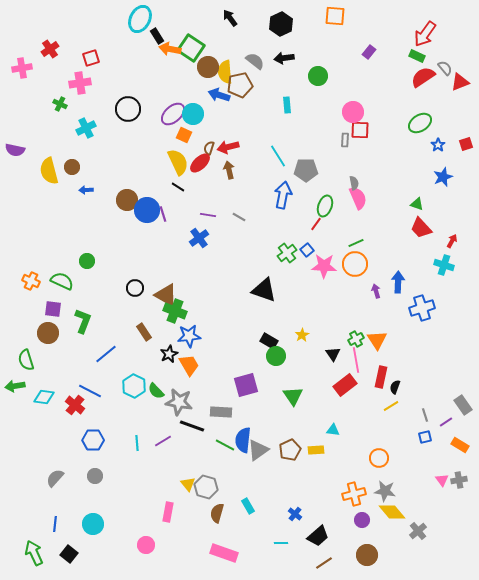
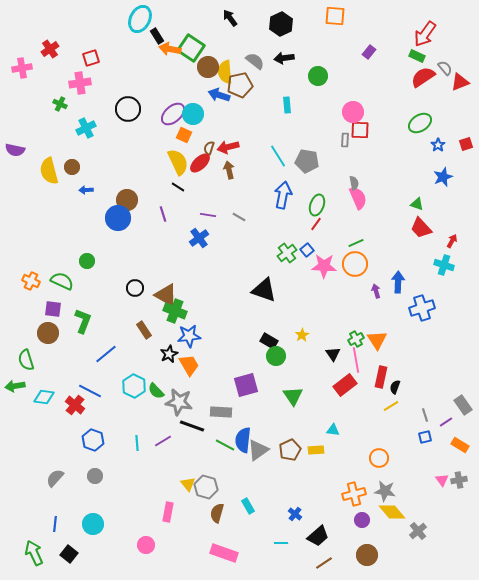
gray pentagon at (306, 170): moved 1 px right, 9 px up; rotated 10 degrees clockwise
green ellipse at (325, 206): moved 8 px left, 1 px up
blue circle at (147, 210): moved 29 px left, 8 px down
brown rectangle at (144, 332): moved 2 px up
blue hexagon at (93, 440): rotated 20 degrees clockwise
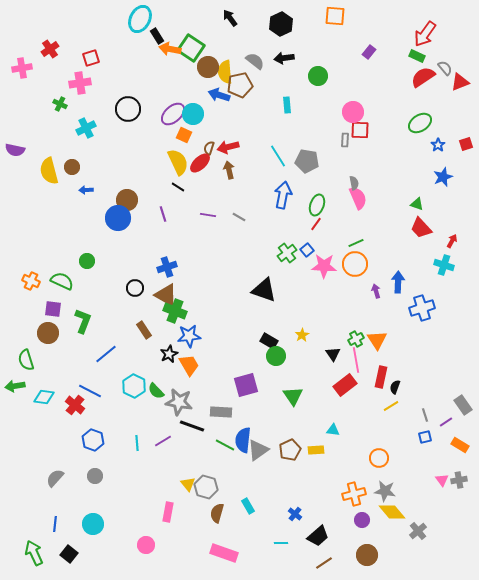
blue cross at (199, 238): moved 32 px left, 29 px down; rotated 18 degrees clockwise
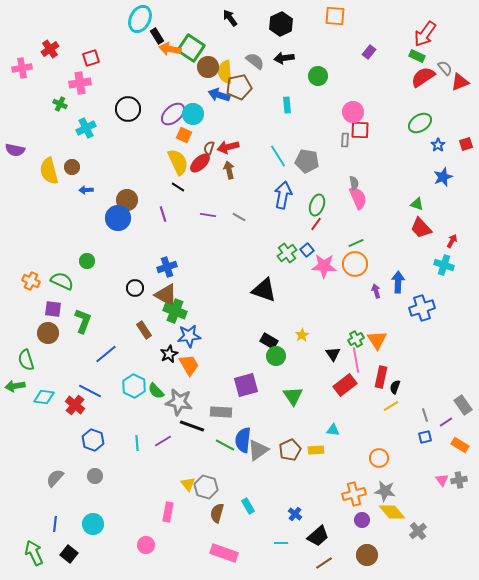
brown pentagon at (240, 85): moved 1 px left, 2 px down
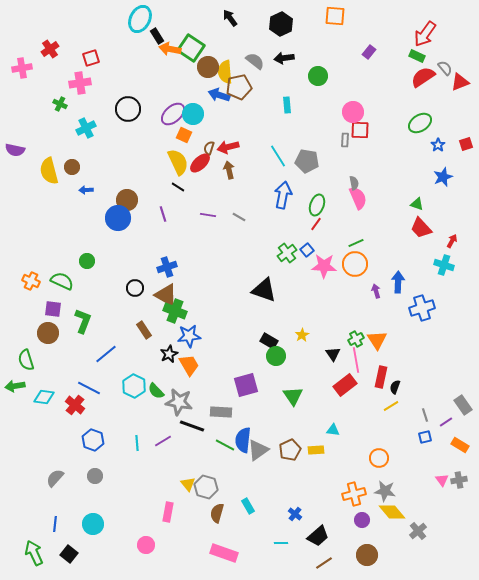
blue line at (90, 391): moved 1 px left, 3 px up
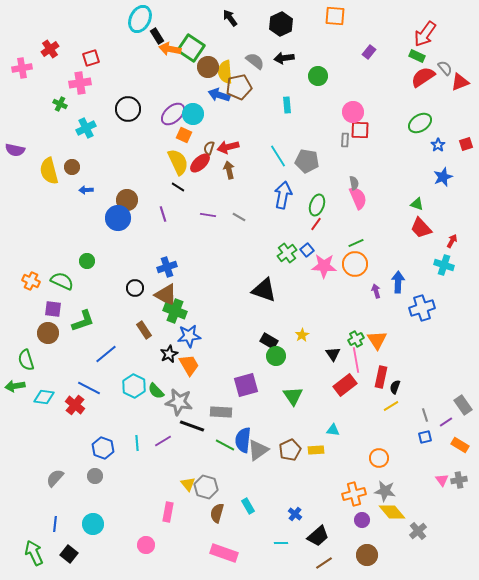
green L-shape at (83, 321): rotated 50 degrees clockwise
blue hexagon at (93, 440): moved 10 px right, 8 px down
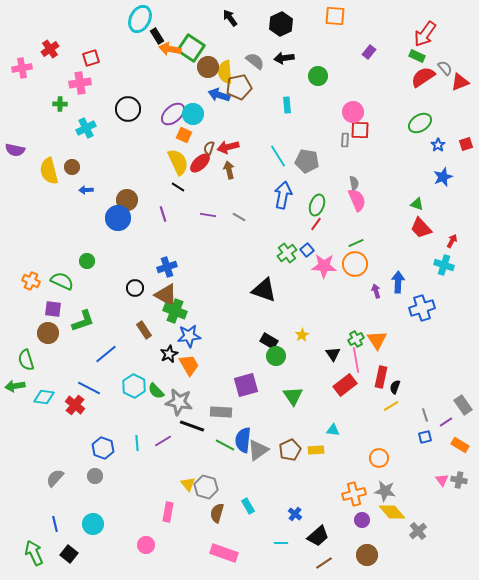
green cross at (60, 104): rotated 24 degrees counterclockwise
pink semicircle at (358, 198): moved 1 px left, 2 px down
gray cross at (459, 480): rotated 21 degrees clockwise
blue line at (55, 524): rotated 21 degrees counterclockwise
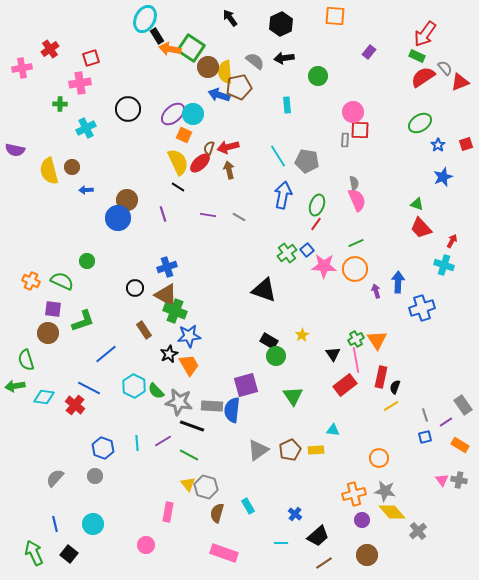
cyan ellipse at (140, 19): moved 5 px right
orange circle at (355, 264): moved 5 px down
gray rectangle at (221, 412): moved 9 px left, 6 px up
blue semicircle at (243, 440): moved 11 px left, 30 px up
green line at (225, 445): moved 36 px left, 10 px down
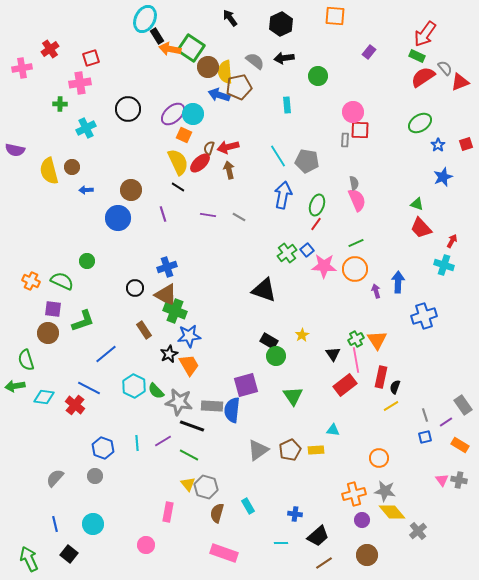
brown circle at (127, 200): moved 4 px right, 10 px up
blue cross at (422, 308): moved 2 px right, 8 px down
blue cross at (295, 514): rotated 32 degrees counterclockwise
green arrow at (34, 553): moved 5 px left, 6 px down
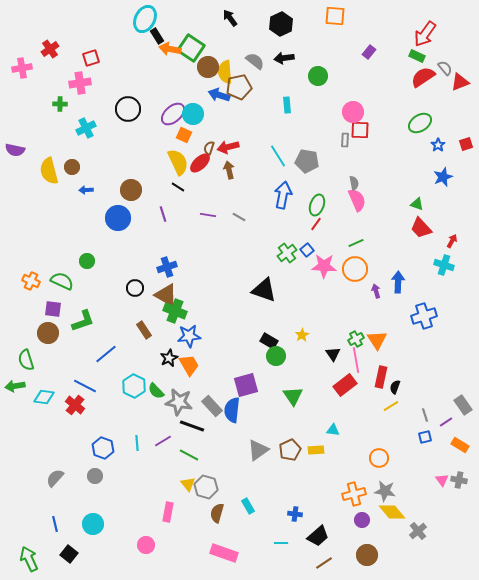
black star at (169, 354): moved 4 px down
blue line at (89, 388): moved 4 px left, 2 px up
gray rectangle at (212, 406): rotated 45 degrees clockwise
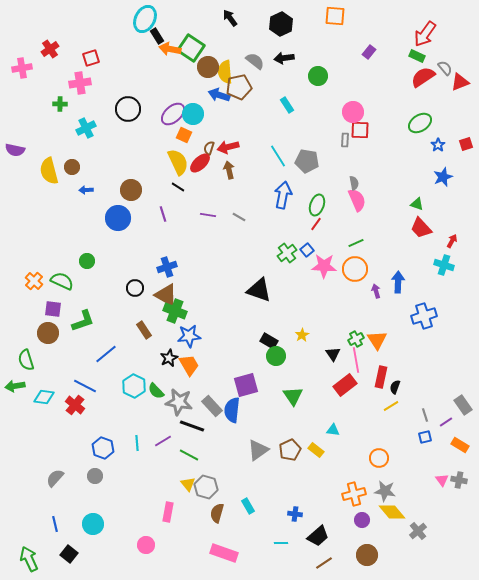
cyan rectangle at (287, 105): rotated 28 degrees counterclockwise
orange cross at (31, 281): moved 3 px right; rotated 18 degrees clockwise
black triangle at (264, 290): moved 5 px left
yellow rectangle at (316, 450): rotated 42 degrees clockwise
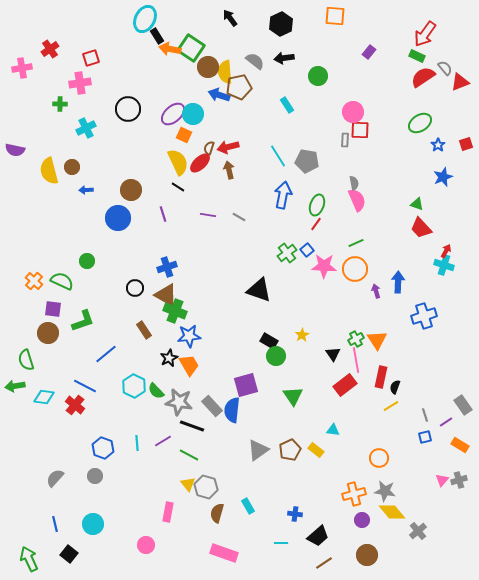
red arrow at (452, 241): moved 6 px left, 10 px down
pink triangle at (442, 480): rotated 16 degrees clockwise
gray cross at (459, 480): rotated 28 degrees counterclockwise
